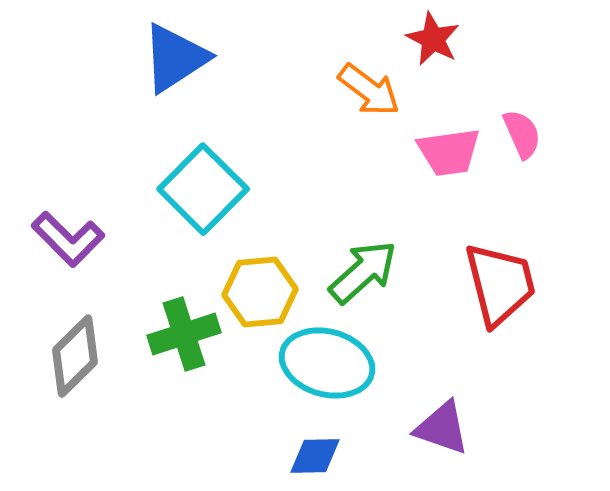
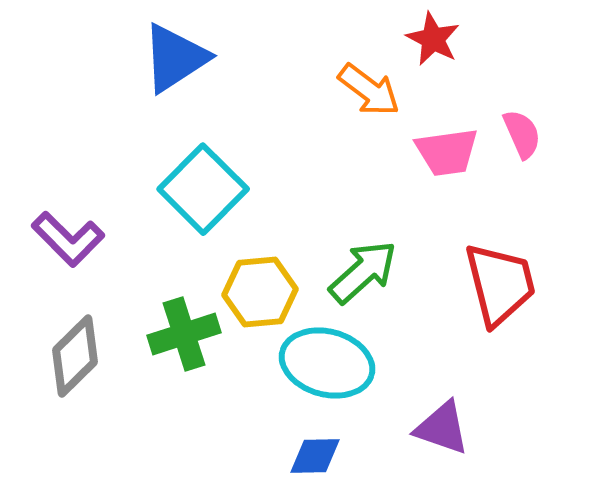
pink trapezoid: moved 2 px left
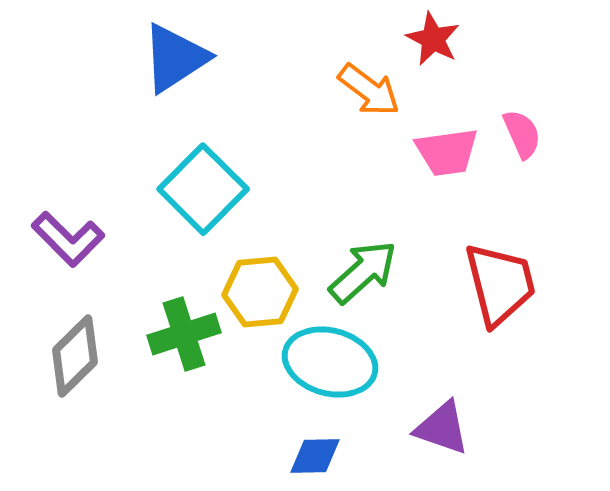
cyan ellipse: moved 3 px right, 1 px up
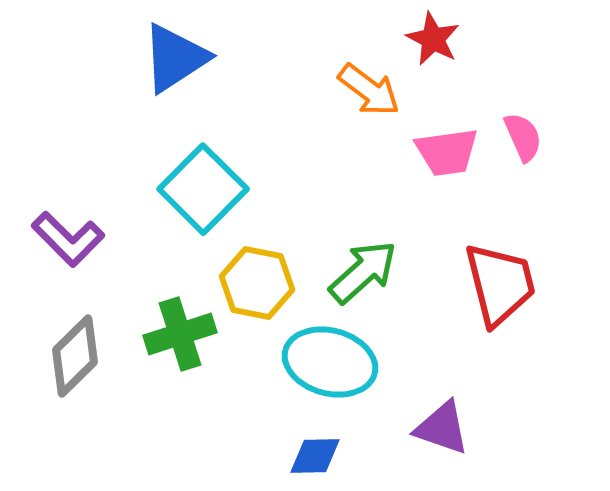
pink semicircle: moved 1 px right, 3 px down
yellow hexagon: moved 3 px left, 9 px up; rotated 16 degrees clockwise
green cross: moved 4 px left
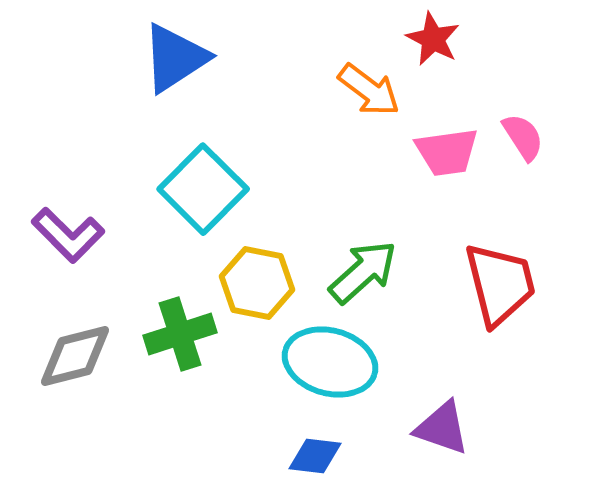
pink semicircle: rotated 9 degrees counterclockwise
purple L-shape: moved 4 px up
gray diamond: rotated 30 degrees clockwise
blue diamond: rotated 8 degrees clockwise
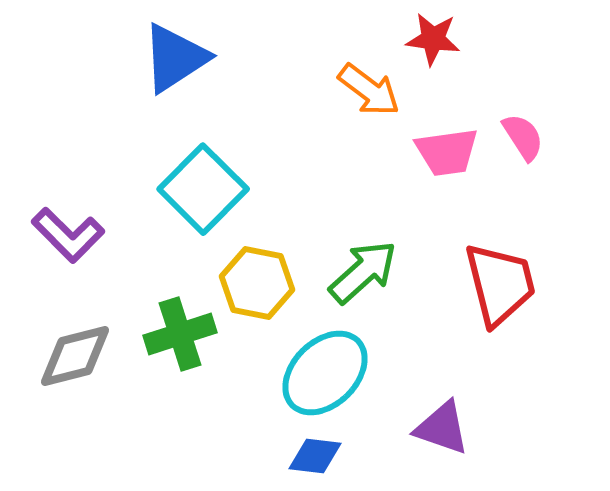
red star: rotated 20 degrees counterclockwise
cyan ellipse: moved 5 px left, 11 px down; rotated 60 degrees counterclockwise
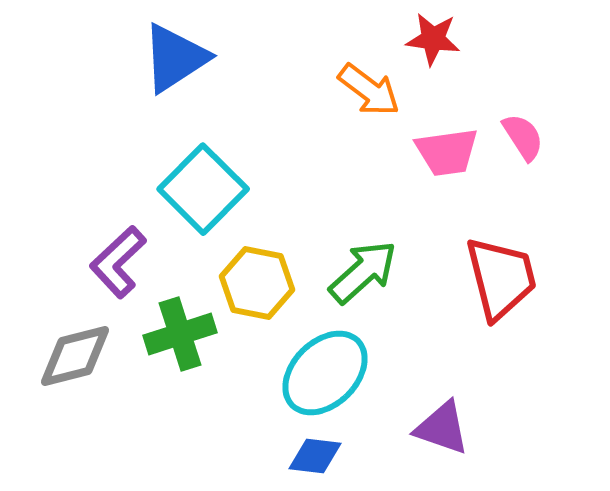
purple L-shape: moved 50 px right, 27 px down; rotated 92 degrees clockwise
red trapezoid: moved 1 px right, 6 px up
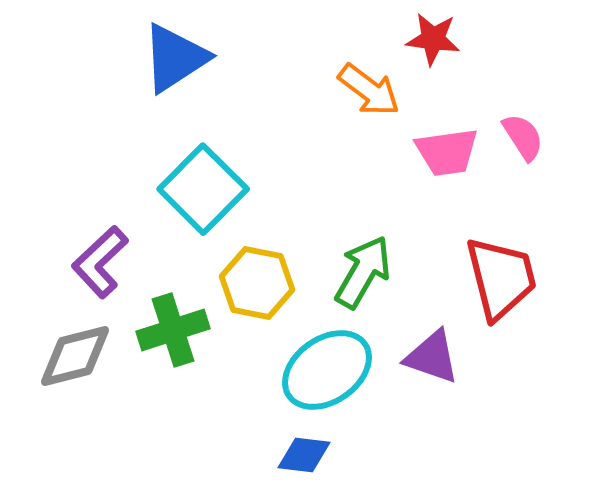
purple L-shape: moved 18 px left
green arrow: rotated 18 degrees counterclockwise
green cross: moved 7 px left, 4 px up
cyan ellipse: moved 2 px right, 3 px up; rotated 10 degrees clockwise
purple triangle: moved 10 px left, 71 px up
blue diamond: moved 11 px left, 1 px up
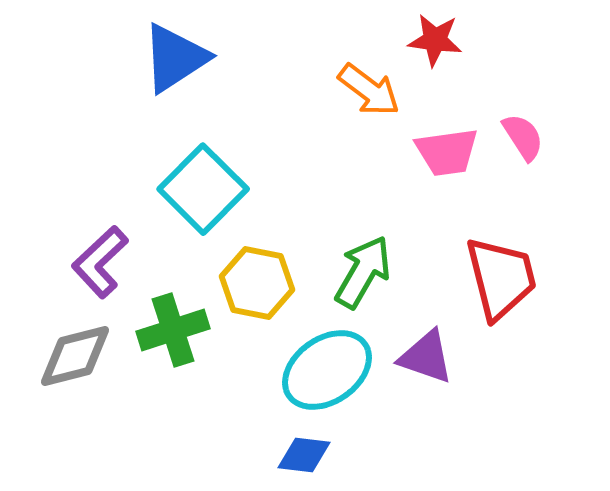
red star: moved 2 px right, 1 px down
purple triangle: moved 6 px left
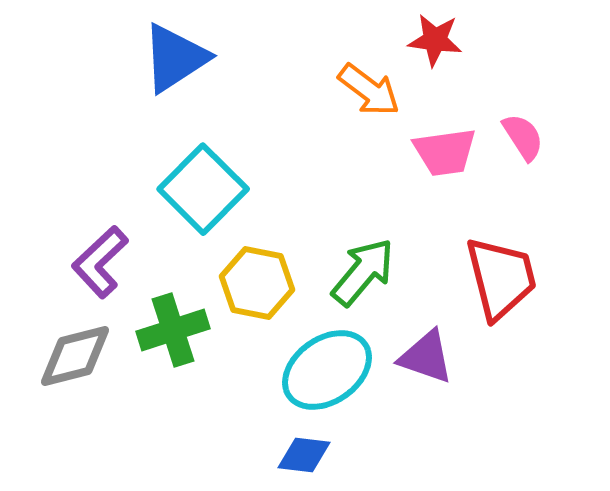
pink trapezoid: moved 2 px left
green arrow: rotated 10 degrees clockwise
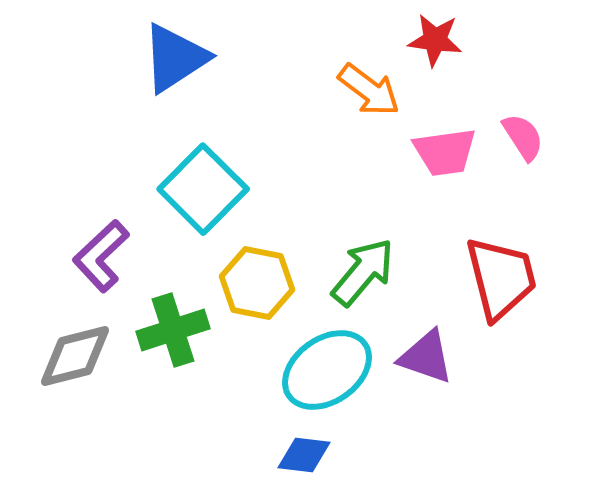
purple L-shape: moved 1 px right, 6 px up
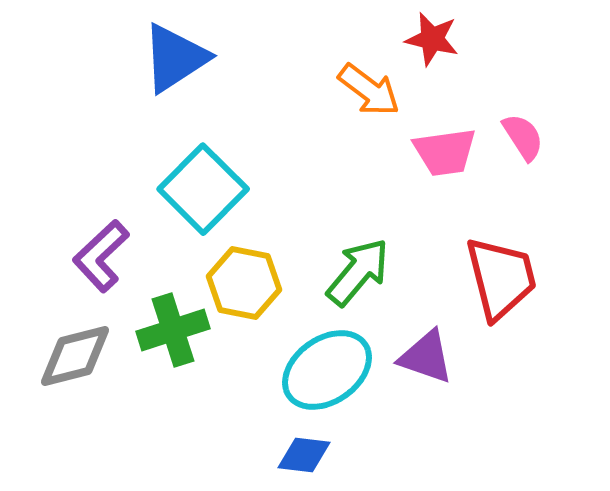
red star: moved 3 px left, 1 px up; rotated 6 degrees clockwise
green arrow: moved 5 px left
yellow hexagon: moved 13 px left
